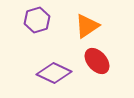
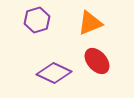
orange triangle: moved 3 px right, 3 px up; rotated 12 degrees clockwise
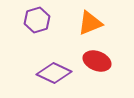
red ellipse: rotated 28 degrees counterclockwise
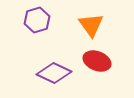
orange triangle: moved 1 px right, 2 px down; rotated 44 degrees counterclockwise
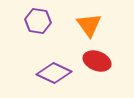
purple hexagon: moved 1 px right, 1 px down; rotated 25 degrees clockwise
orange triangle: moved 2 px left
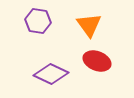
purple diamond: moved 3 px left, 1 px down
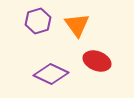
purple hexagon: rotated 25 degrees counterclockwise
orange triangle: moved 12 px left
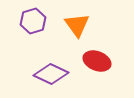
purple hexagon: moved 5 px left
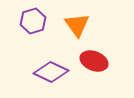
red ellipse: moved 3 px left
purple diamond: moved 2 px up
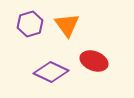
purple hexagon: moved 3 px left, 3 px down
orange triangle: moved 10 px left
